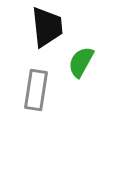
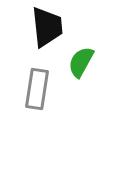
gray rectangle: moved 1 px right, 1 px up
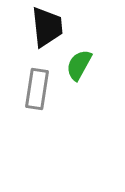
green semicircle: moved 2 px left, 3 px down
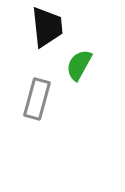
gray rectangle: moved 10 px down; rotated 6 degrees clockwise
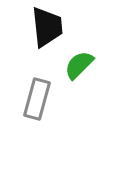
green semicircle: rotated 16 degrees clockwise
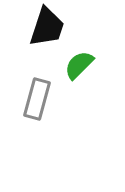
black trapezoid: rotated 24 degrees clockwise
